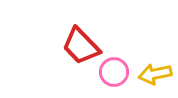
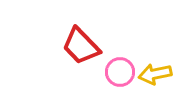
pink circle: moved 6 px right
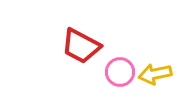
red trapezoid: rotated 18 degrees counterclockwise
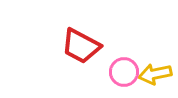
pink circle: moved 4 px right
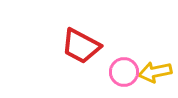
yellow arrow: moved 2 px up
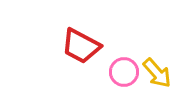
yellow arrow: moved 2 px right, 1 px down; rotated 120 degrees counterclockwise
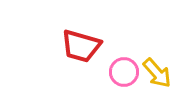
red trapezoid: rotated 12 degrees counterclockwise
